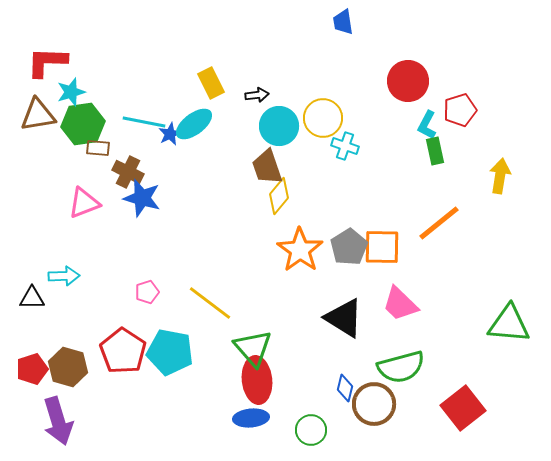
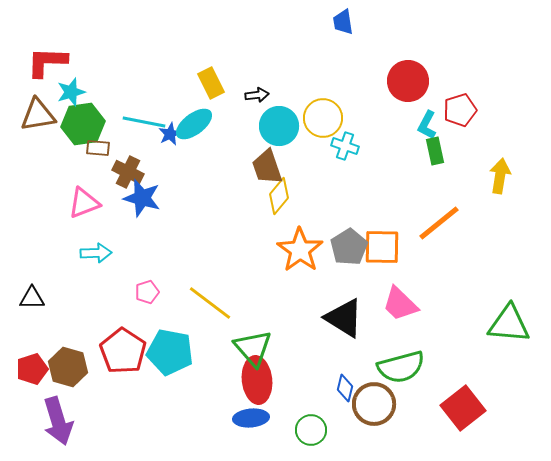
cyan arrow at (64, 276): moved 32 px right, 23 px up
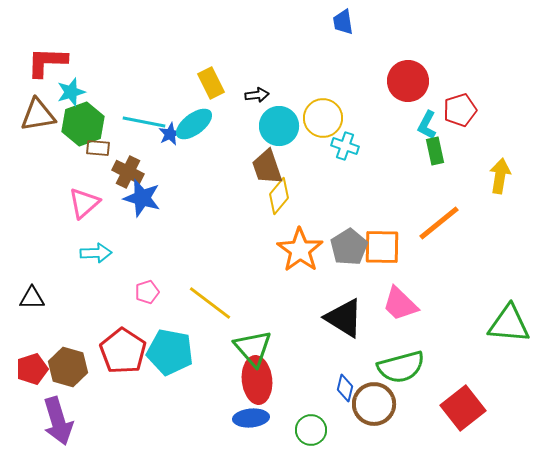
green hexagon at (83, 124): rotated 12 degrees counterclockwise
pink triangle at (84, 203): rotated 20 degrees counterclockwise
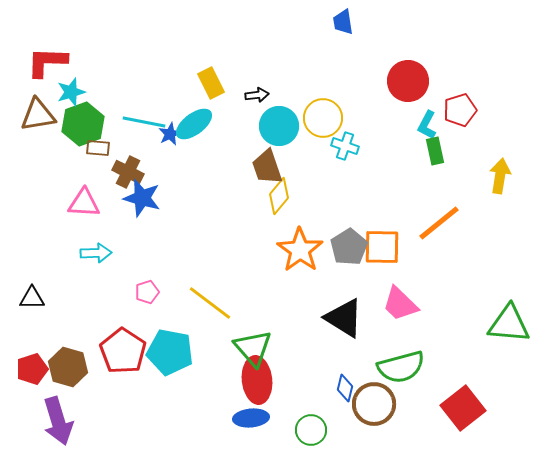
pink triangle at (84, 203): rotated 44 degrees clockwise
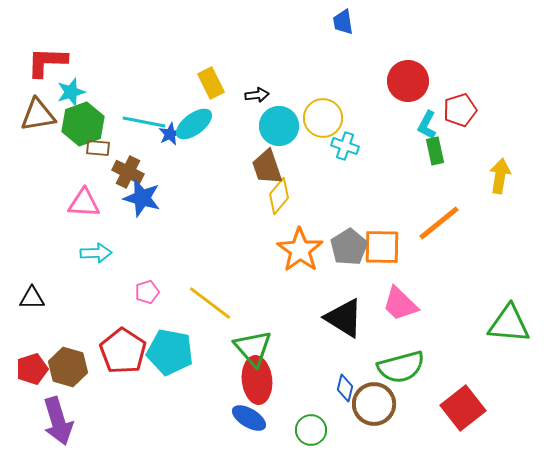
blue ellipse at (251, 418): moved 2 px left; rotated 36 degrees clockwise
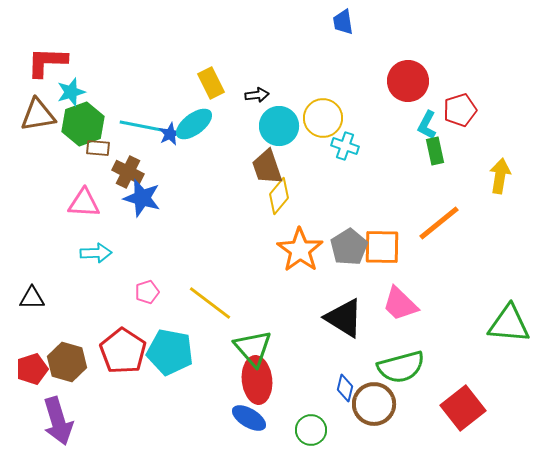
cyan line at (144, 122): moved 3 px left, 4 px down
brown hexagon at (68, 367): moved 1 px left, 5 px up
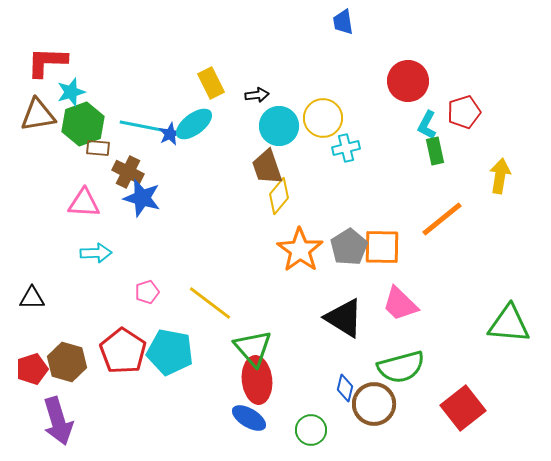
red pentagon at (460, 110): moved 4 px right, 2 px down
cyan cross at (345, 146): moved 1 px right, 2 px down; rotated 32 degrees counterclockwise
orange line at (439, 223): moved 3 px right, 4 px up
